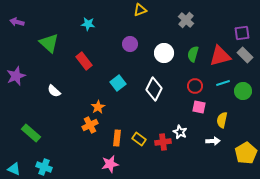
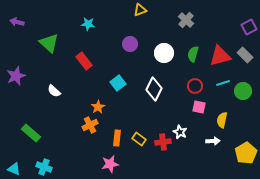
purple square: moved 7 px right, 6 px up; rotated 21 degrees counterclockwise
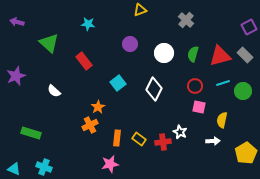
green rectangle: rotated 24 degrees counterclockwise
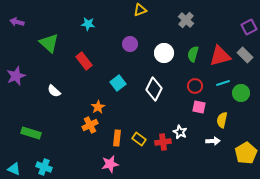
green circle: moved 2 px left, 2 px down
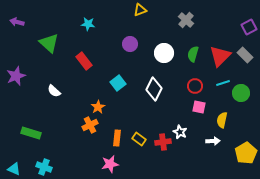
red triangle: rotated 30 degrees counterclockwise
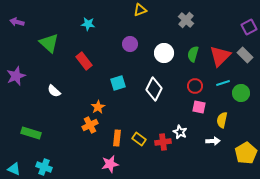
cyan square: rotated 21 degrees clockwise
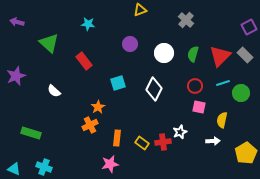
white star: rotated 24 degrees clockwise
yellow rectangle: moved 3 px right, 4 px down
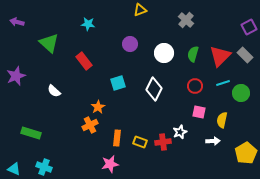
pink square: moved 5 px down
yellow rectangle: moved 2 px left, 1 px up; rotated 16 degrees counterclockwise
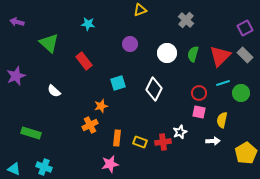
purple square: moved 4 px left, 1 px down
white circle: moved 3 px right
red circle: moved 4 px right, 7 px down
orange star: moved 3 px right, 1 px up; rotated 16 degrees clockwise
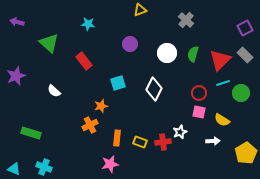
red triangle: moved 4 px down
yellow semicircle: rotated 70 degrees counterclockwise
